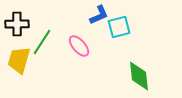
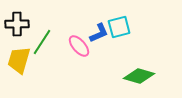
blue L-shape: moved 18 px down
green diamond: rotated 68 degrees counterclockwise
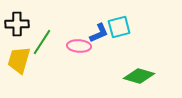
pink ellipse: rotated 45 degrees counterclockwise
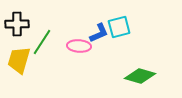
green diamond: moved 1 px right
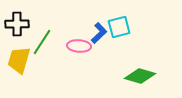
blue L-shape: rotated 20 degrees counterclockwise
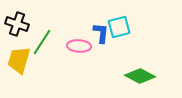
black cross: rotated 20 degrees clockwise
blue L-shape: moved 2 px right; rotated 40 degrees counterclockwise
green diamond: rotated 12 degrees clockwise
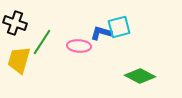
black cross: moved 2 px left, 1 px up
blue L-shape: rotated 80 degrees counterclockwise
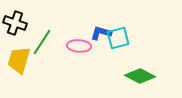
cyan square: moved 1 px left, 11 px down
